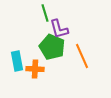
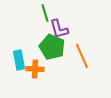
cyan rectangle: moved 2 px right, 1 px up
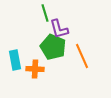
green pentagon: moved 1 px right
cyan rectangle: moved 4 px left
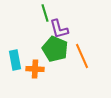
green pentagon: moved 2 px right, 2 px down
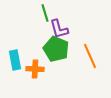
green pentagon: moved 1 px right
orange line: moved 8 px right
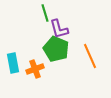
cyan rectangle: moved 2 px left, 3 px down
orange cross: rotated 24 degrees counterclockwise
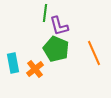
green line: rotated 24 degrees clockwise
purple L-shape: moved 3 px up
orange line: moved 4 px right, 3 px up
orange cross: rotated 18 degrees counterclockwise
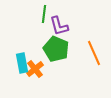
green line: moved 1 px left, 1 px down
cyan rectangle: moved 9 px right
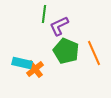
purple L-shape: rotated 80 degrees clockwise
green pentagon: moved 10 px right, 2 px down
cyan rectangle: rotated 66 degrees counterclockwise
